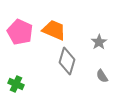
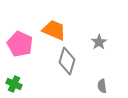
pink pentagon: moved 12 px down
gray semicircle: moved 10 px down; rotated 24 degrees clockwise
green cross: moved 2 px left
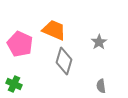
gray diamond: moved 3 px left
gray semicircle: moved 1 px left
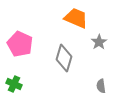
orange trapezoid: moved 22 px right, 12 px up
gray diamond: moved 3 px up
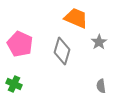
gray diamond: moved 2 px left, 7 px up
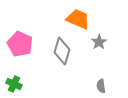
orange trapezoid: moved 2 px right, 1 px down
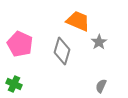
orange trapezoid: moved 2 px down
gray semicircle: rotated 32 degrees clockwise
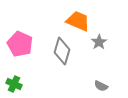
gray semicircle: rotated 88 degrees counterclockwise
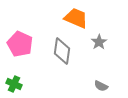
orange trapezoid: moved 2 px left, 3 px up
gray diamond: rotated 8 degrees counterclockwise
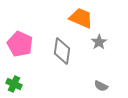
orange trapezoid: moved 5 px right
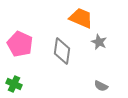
gray star: rotated 14 degrees counterclockwise
